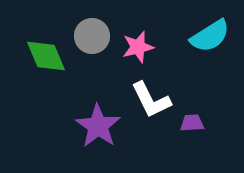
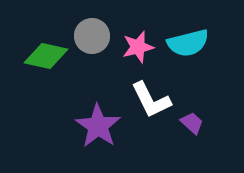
cyan semicircle: moved 22 px left, 7 px down; rotated 18 degrees clockwise
green diamond: rotated 54 degrees counterclockwise
purple trapezoid: rotated 45 degrees clockwise
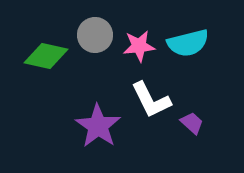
gray circle: moved 3 px right, 1 px up
pink star: moved 1 px right, 1 px up; rotated 8 degrees clockwise
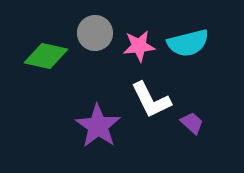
gray circle: moved 2 px up
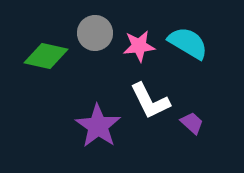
cyan semicircle: rotated 135 degrees counterclockwise
white L-shape: moved 1 px left, 1 px down
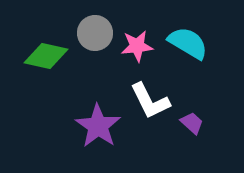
pink star: moved 2 px left
